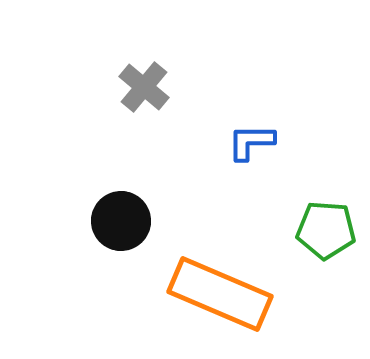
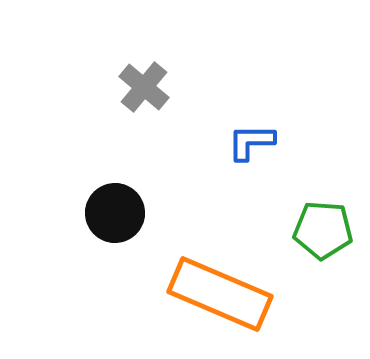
black circle: moved 6 px left, 8 px up
green pentagon: moved 3 px left
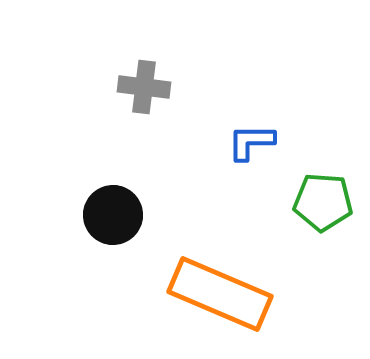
gray cross: rotated 33 degrees counterclockwise
black circle: moved 2 px left, 2 px down
green pentagon: moved 28 px up
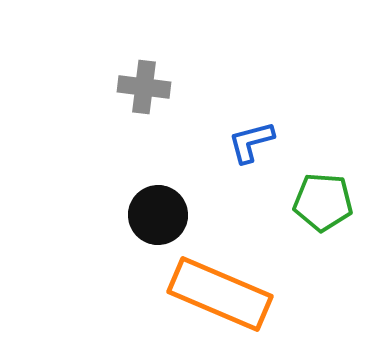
blue L-shape: rotated 15 degrees counterclockwise
black circle: moved 45 px right
